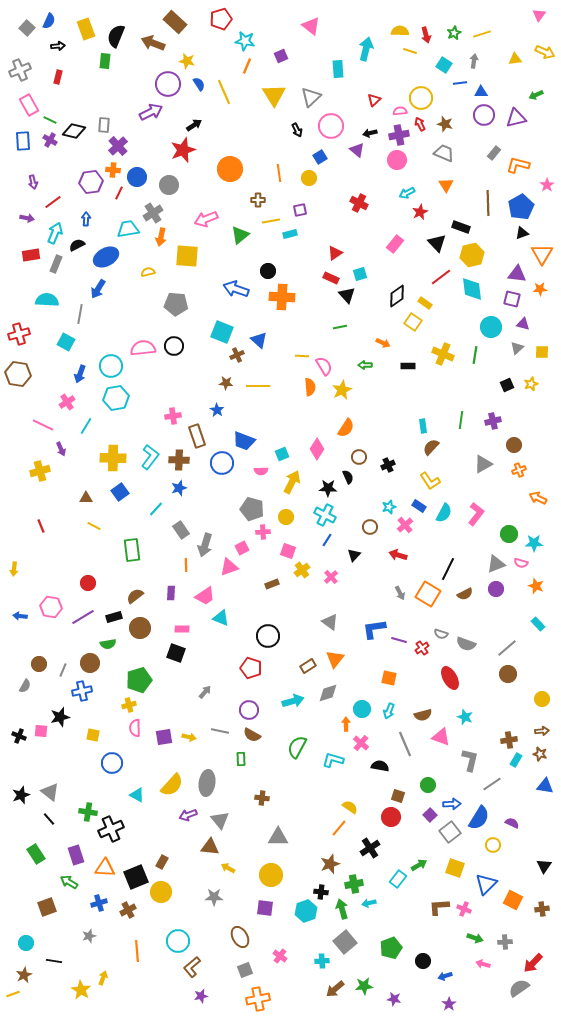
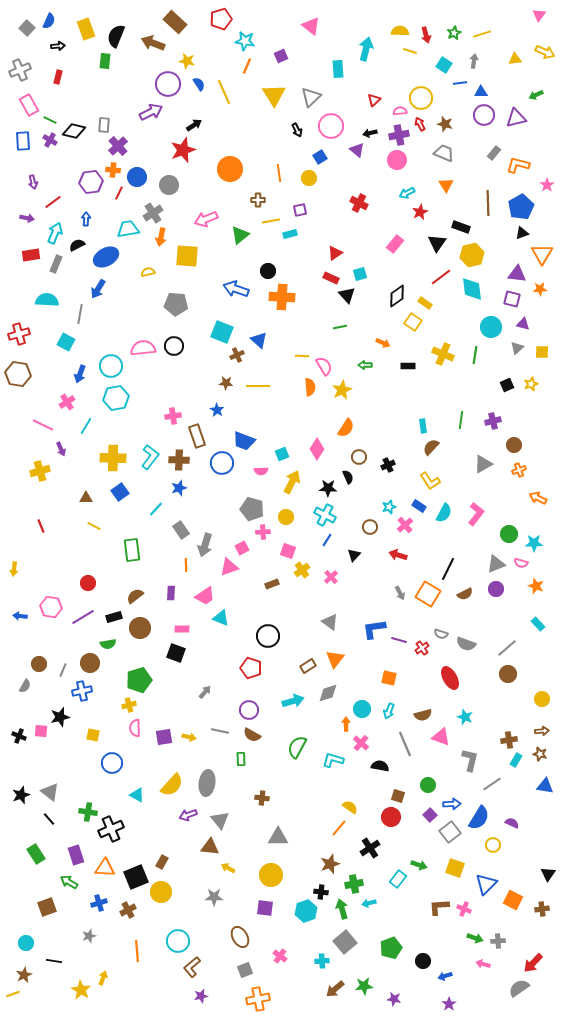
black triangle at (437, 243): rotated 18 degrees clockwise
green arrow at (419, 865): rotated 49 degrees clockwise
black triangle at (544, 866): moved 4 px right, 8 px down
gray cross at (505, 942): moved 7 px left, 1 px up
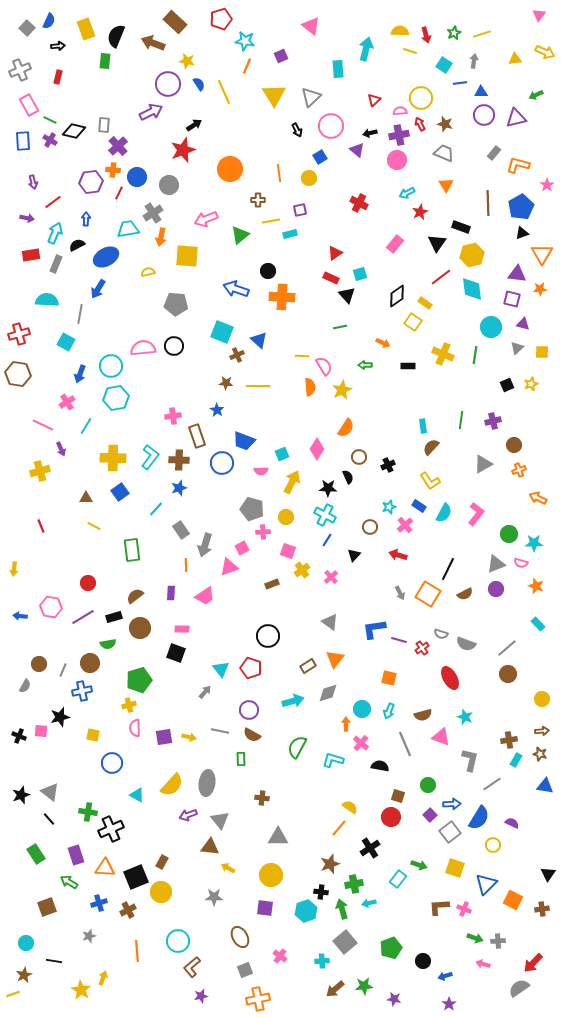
cyan triangle at (221, 618): moved 51 px down; rotated 30 degrees clockwise
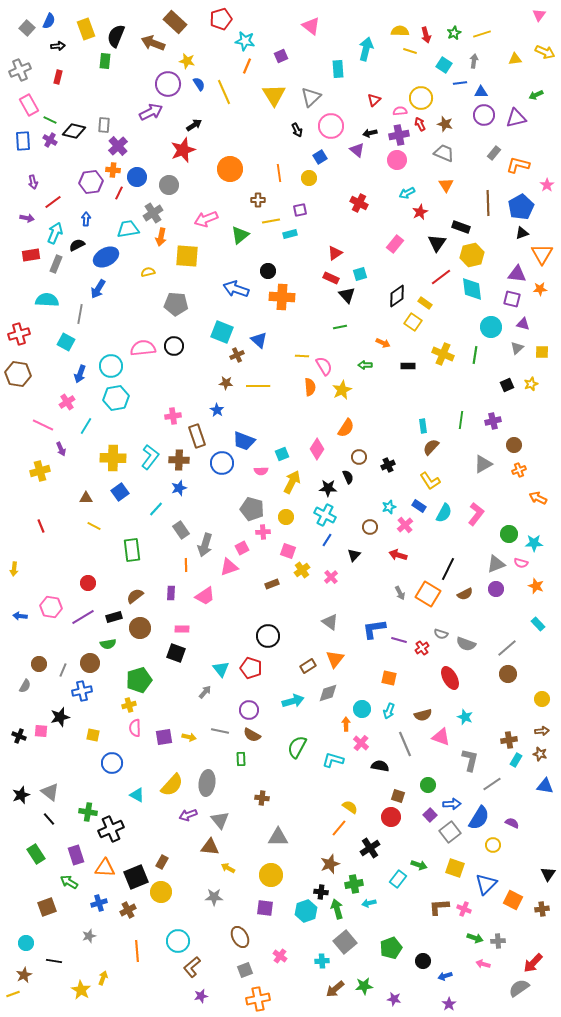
green arrow at (342, 909): moved 5 px left
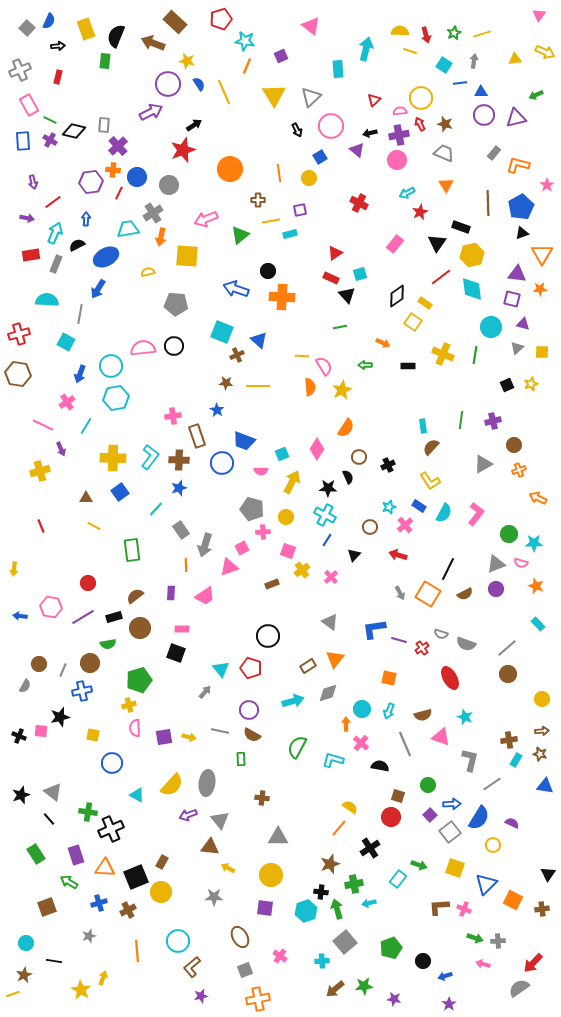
gray triangle at (50, 792): moved 3 px right
